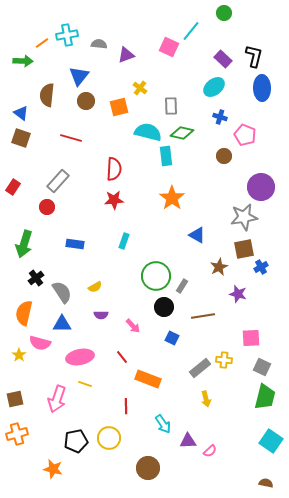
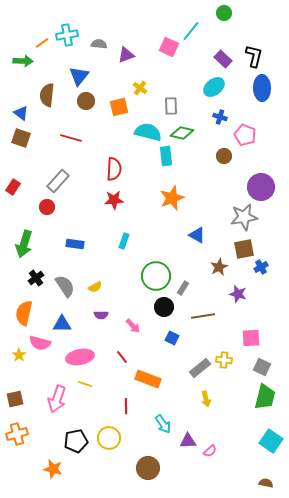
orange star at (172, 198): rotated 15 degrees clockwise
gray rectangle at (182, 286): moved 1 px right, 2 px down
gray semicircle at (62, 292): moved 3 px right, 6 px up
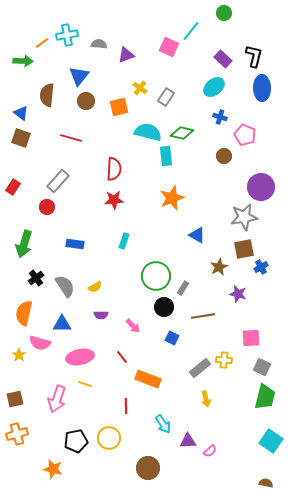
gray rectangle at (171, 106): moved 5 px left, 9 px up; rotated 36 degrees clockwise
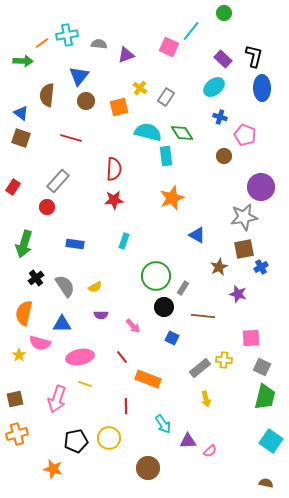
green diamond at (182, 133): rotated 45 degrees clockwise
brown line at (203, 316): rotated 15 degrees clockwise
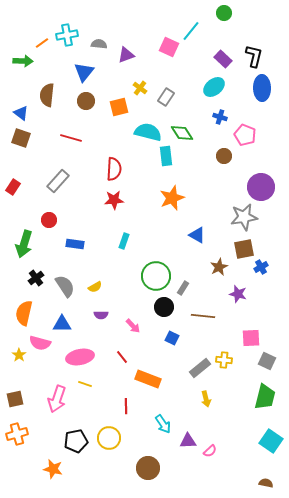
blue triangle at (79, 76): moved 5 px right, 4 px up
red circle at (47, 207): moved 2 px right, 13 px down
gray square at (262, 367): moved 5 px right, 6 px up
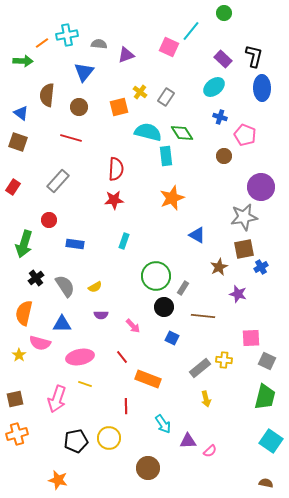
yellow cross at (140, 88): moved 4 px down
brown circle at (86, 101): moved 7 px left, 6 px down
brown square at (21, 138): moved 3 px left, 4 px down
red semicircle at (114, 169): moved 2 px right
orange star at (53, 469): moved 5 px right, 11 px down
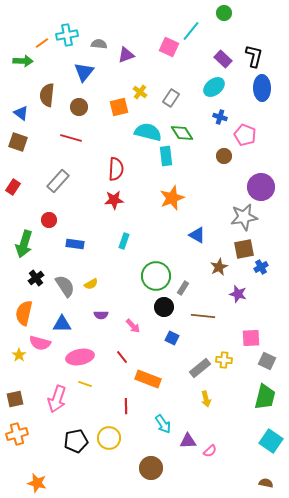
gray rectangle at (166, 97): moved 5 px right, 1 px down
yellow semicircle at (95, 287): moved 4 px left, 3 px up
brown circle at (148, 468): moved 3 px right
orange star at (58, 480): moved 21 px left, 3 px down
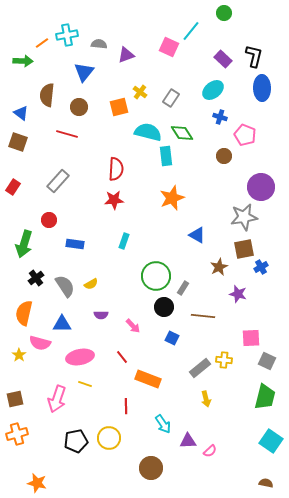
cyan ellipse at (214, 87): moved 1 px left, 3 px down
red line at (71, 138): moved 4 px left, 4 px up
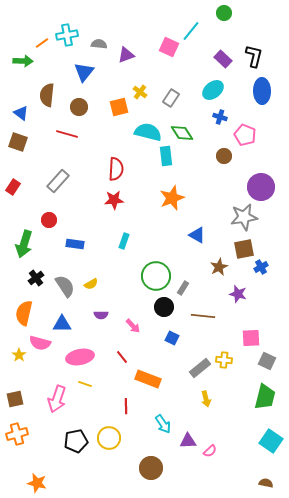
blue ellipse at (262, 88): moved 3 px down
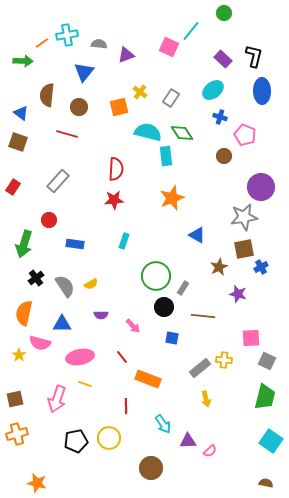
blue square at (172, 338): rotated 16 degrees counterclockwise
